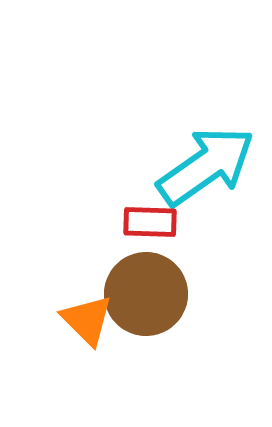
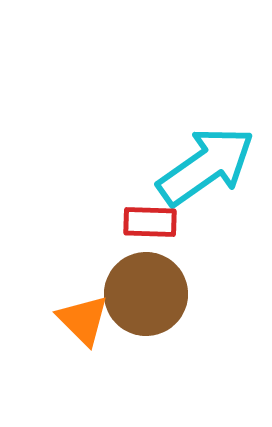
orange triangle: moved 4 px left
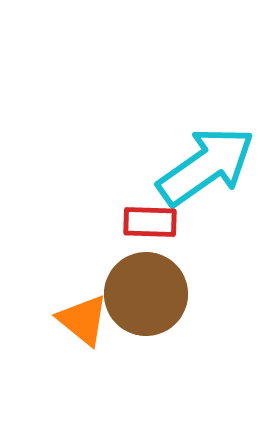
orange triangle: rotated 6 degrees counterclockwise
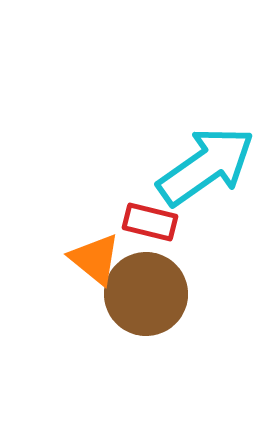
red rectangle: rotated 12 degrees clockwise
orange triangle: moved 12 px right, 61 px up
